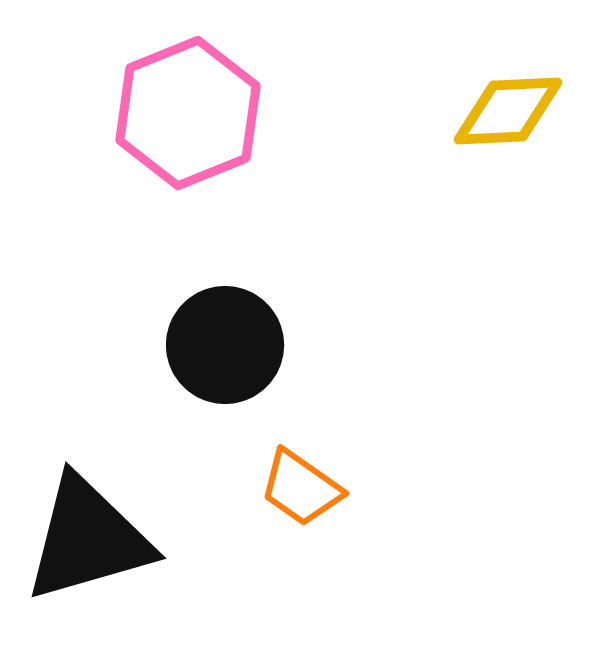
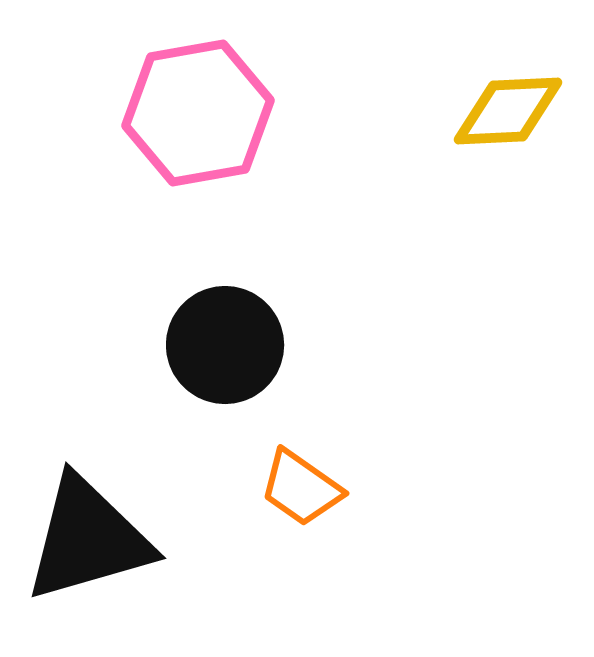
pink hexagon: moved 10 px right; rotated 12 degrees clockwise
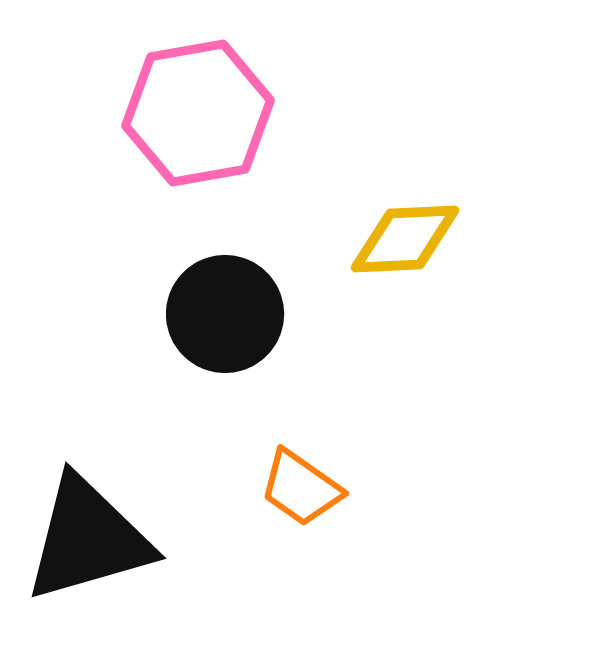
yellow diamond: moved 103 px left, 128 px down
black circle: moved 31 px up
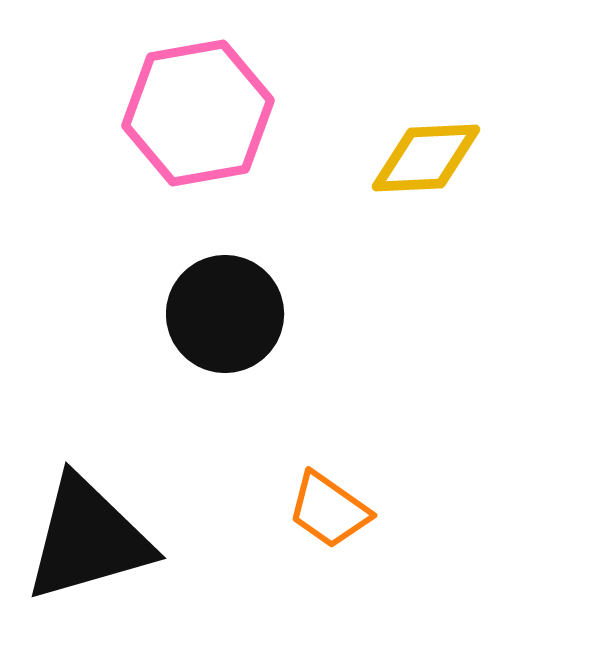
yellow diamond: moved 21 px right, 81 px up
orange trapezoid: moved 28 px right, 22 px down
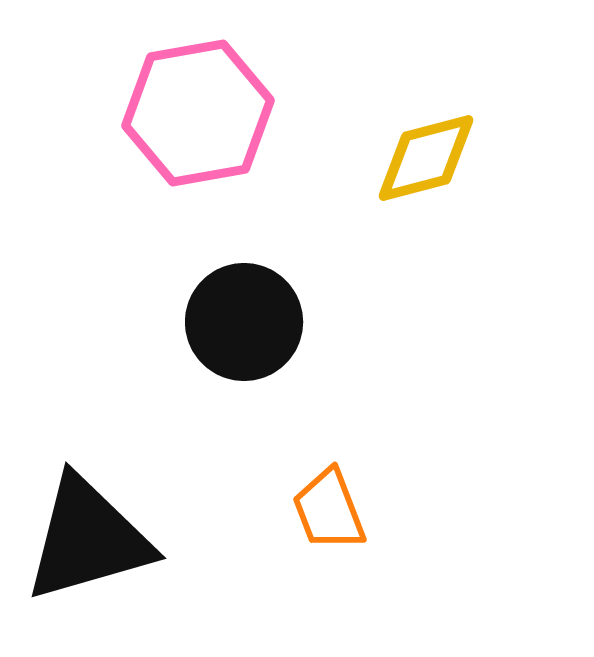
yellow diamond: rotated 12 degrees counterclockwise
black circle: moved 19 px right, 8 px down
orange trapezoid: rotated 34 degrees clockwise
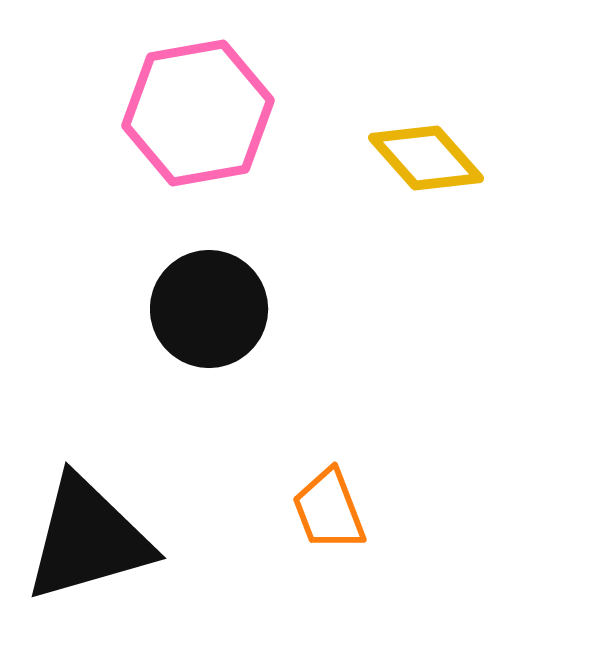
yellow diamond: rotated 63 degrees clockwise
black circle: moved 35 px left, 13 px up
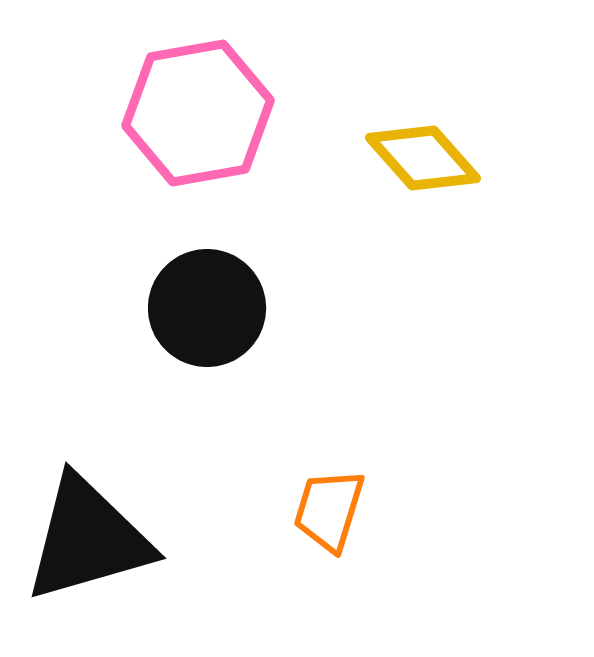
yellow diamond: moved 3 px left
black circle: moved 2 px left, 1 px up
orange trapezoid: rotated 38 degrees clockwise
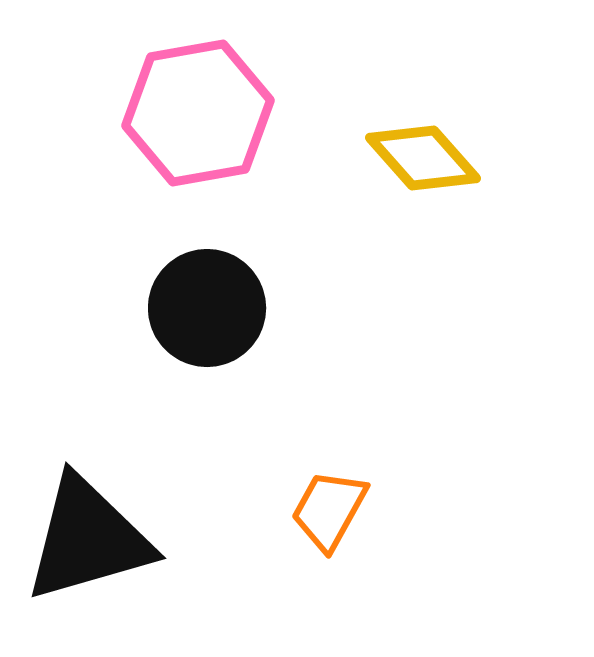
orange trapezoid: rotated 12 degrees clockwise
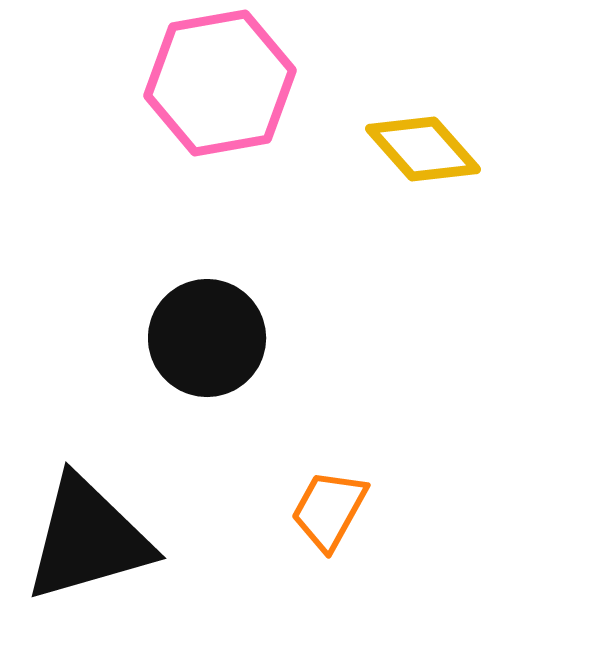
pink hexagon: moved 22 px right, 30 px up
yellow diamond: moved 9 px up
black circle: moved 30 px down
